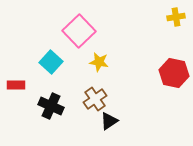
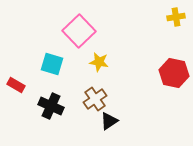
cyan square: moved 1 px right, 2 px down; rotated 25 degrees counterclockwise
red rectangle: rotated 30 degrees clockwise
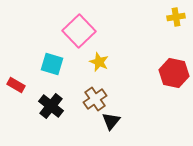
yellow star: rotated 12 degrees clockwise
black cross: rotated 15 degrees clockwise
black triangle: moved 2 px right; rotated 18 degrees counterclockwise
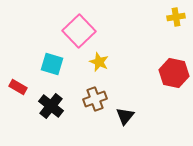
red rectangle: moved 2 px right, 2 px down
brown cross: rotated 15 degrees clockwise
black triangle: moved 14 px right, 5 px up
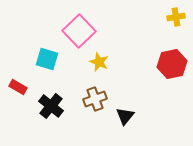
cyan square: moved 5 px left, 5 px up
red hexagon: moved 2 px left, 9 px up; rotated 24 degrees counterclockwise
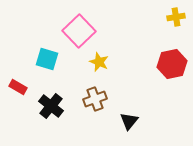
black triangle: moved 4 px right, 5 px down
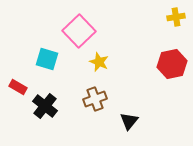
black cross: moved 6 px left
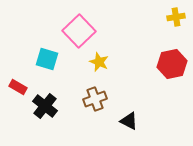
black triangle: rotated 42 degrees counterclockwise
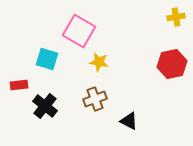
pink square: rotated 16 degrees counterclockwise
yellow star: rotated 12 degrees counterclockwise
red rectangle: moved 1 px right, 2 px up; rotated 36 degrees counterclockwise
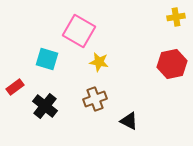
red rectangle: moved 4 px left, 2 px down; rotated 30 degrees counterclockwise
